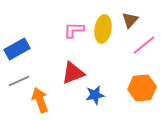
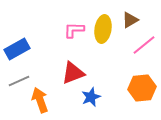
brown triangle: rotated 18 degrees clockwise
blue star: moved 4 px left, 2 px down; rotated 12 degrees counterclockwise
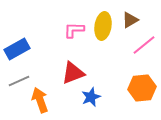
yellow ellipse: moved 3 px up
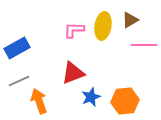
pink line: rotated 40 degrees clockwise
blue rectangle: moved 1 px up
orange hexagon: moved 17 px left, 13 px down
orange arrow: moved 1 px left, 1 px down
